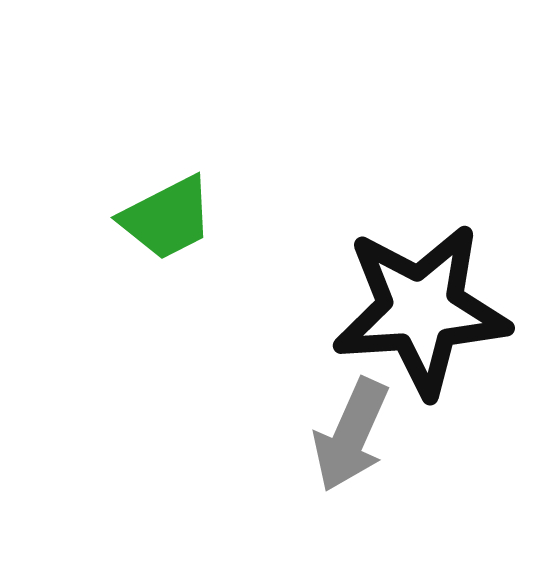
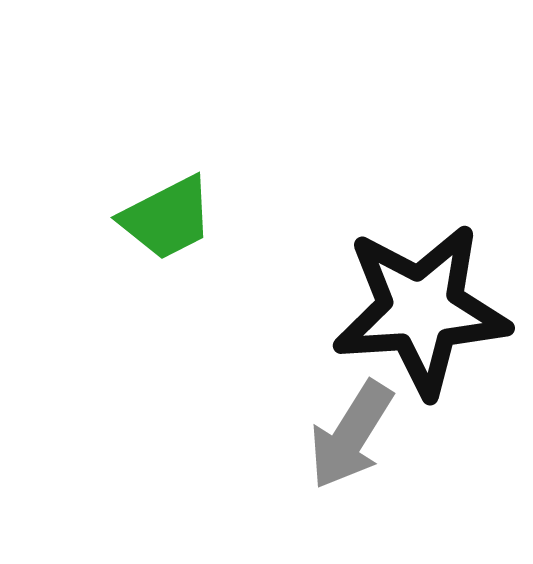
gray arrow: rotated 8 degrees clockwise
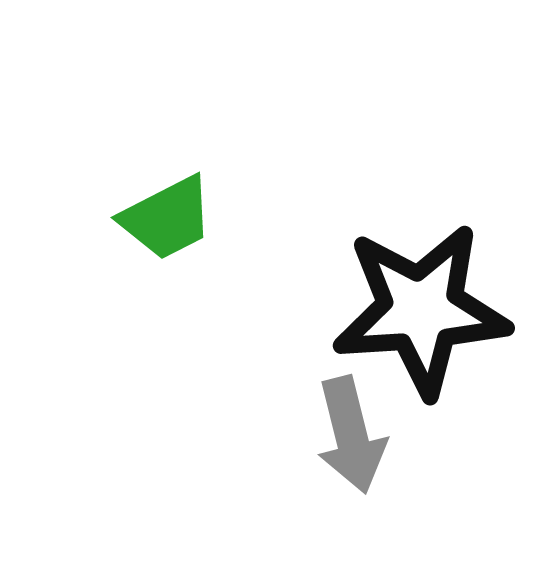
gray arrow: rotated 46 degrees counterclockwise
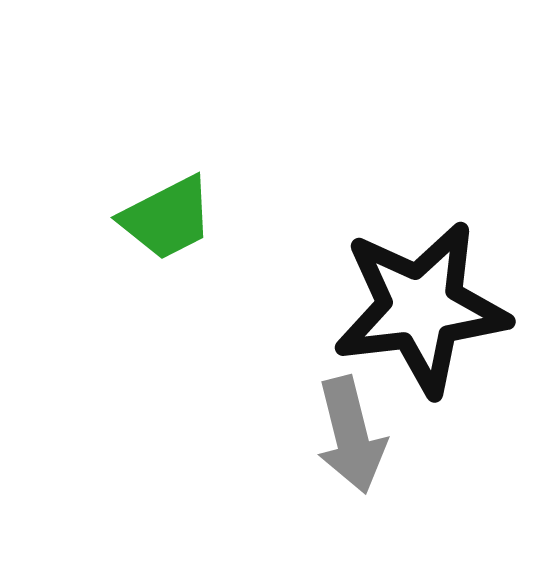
black star: moved 2 px up; rotated 3 degrees counterclockwise
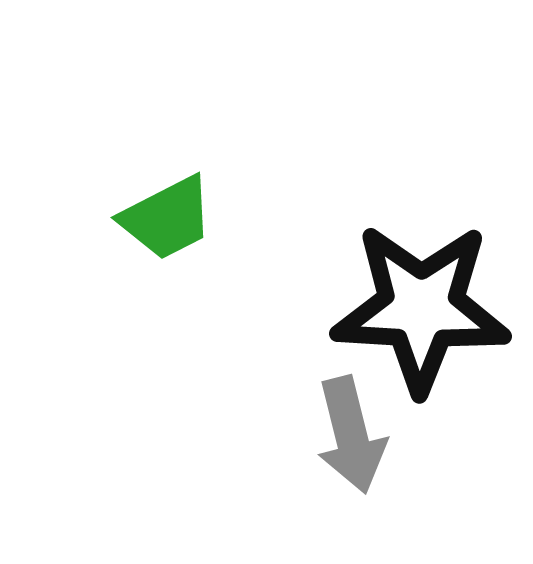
black star: rotated 10 degrees clockwise
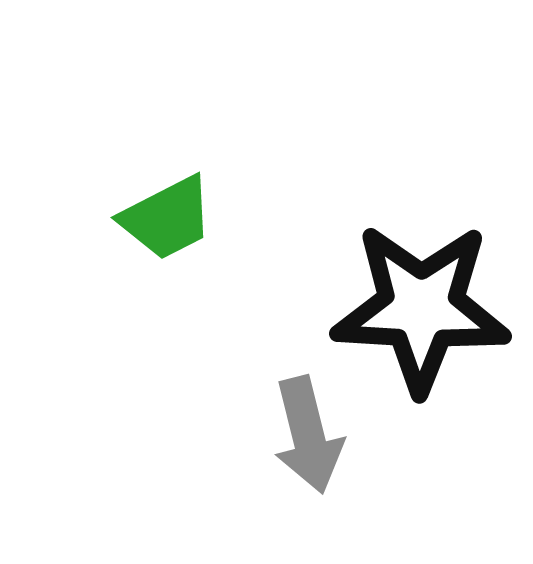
gray arrow: moved 43 px left
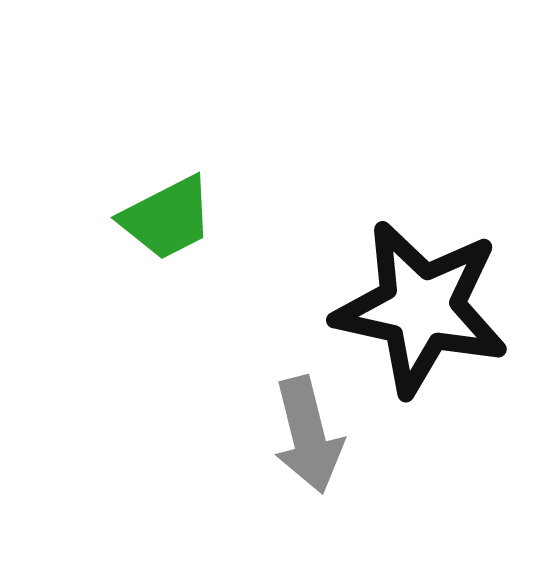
black star: rotated 9 degrees clockwise
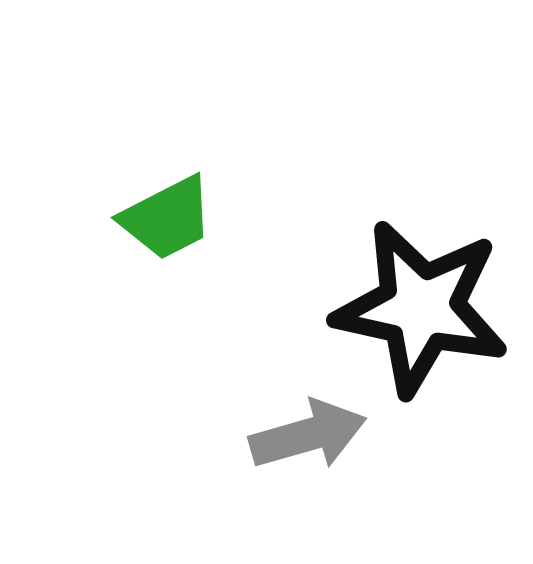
gray arrow: rotated 92 degrees counterclockwise
